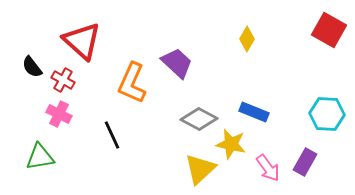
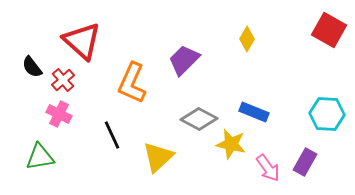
purple trapezoid: moved 7 px right, 3 px up; rotated 88 degrees counterclockwise
red cross: rotated 20 degrees clockwise
yellow triangle: moved 42 px left, 12 px up
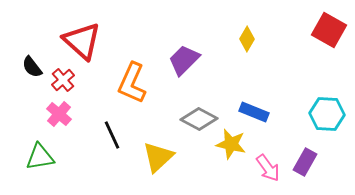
pink cross: rotated 15 degrees clockwise
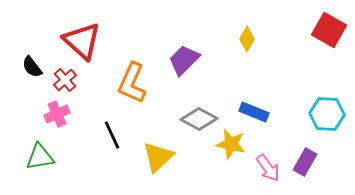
red cross: moved 2 px right
pink cross: moved 2 px left; rotated 25 degrees clockwise
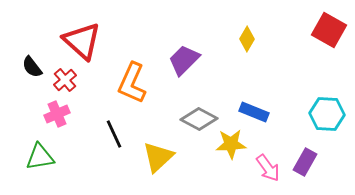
black line: moved 2 px right, 1 px up
yellow star: rotated 16 degrees counterclockwise
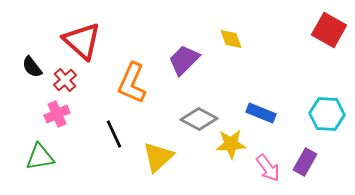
yellow diamond: moved 16 px left; rotated 50 degrees counterclockwise
blue rectangle: moved 7 px right, 1 px down
